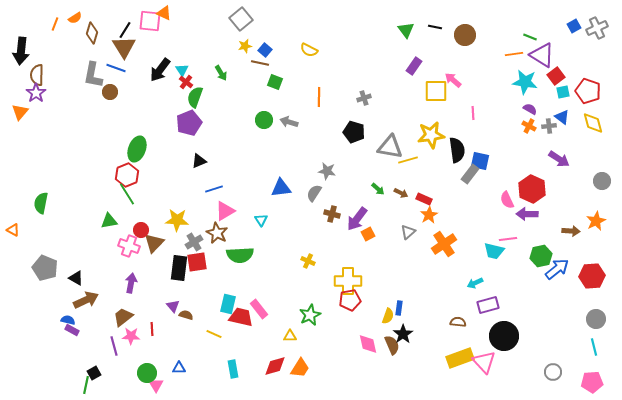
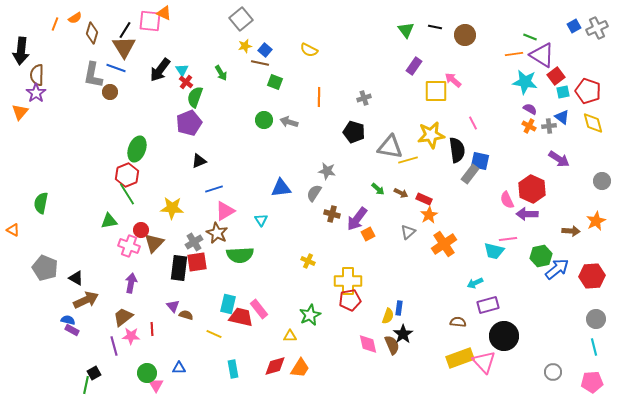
pink line at (473, 113): moved 10 px down; rotated 24 degrees counterclockwise
yellow star at (177, 220): moved 5 px left, 12 px up
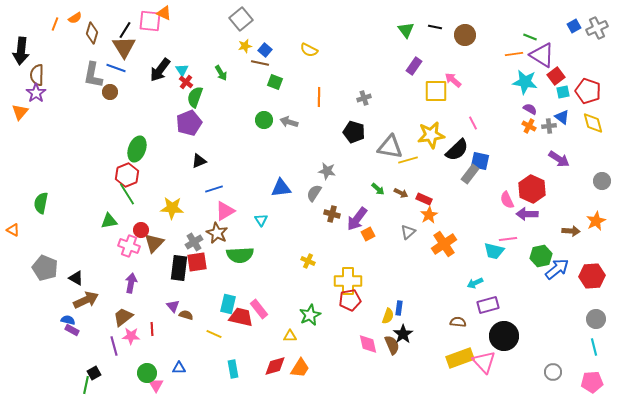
black semicircle at (457, 150): rotated 55 degrees clockwise
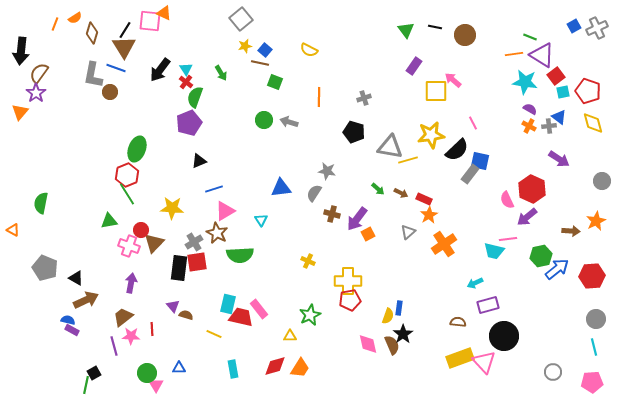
cyan triangle at (182, 70): moved 4 px right, 1 px up
brown semicircle at (37, 75): moved 2 px right, 2 px up; rotated 35 degrees clockwise
blue triangle at (562, 117): moved 3 px left
purple arrow at (527, 214): moved 3 px down; rotated 40 degrees counterclockwise
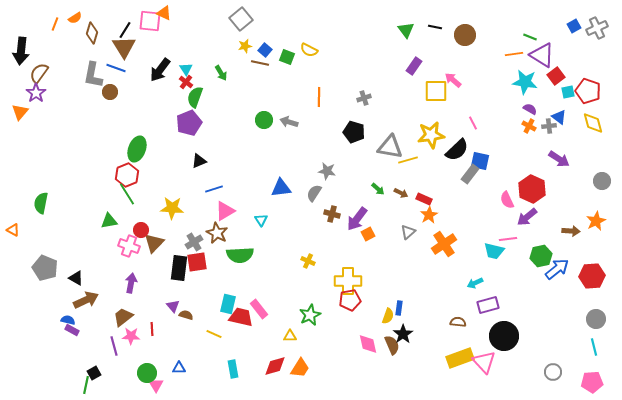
green square at (275, 82): moved 12 px right, 25 px up
cyan square at (563, 92): moved 5 px right
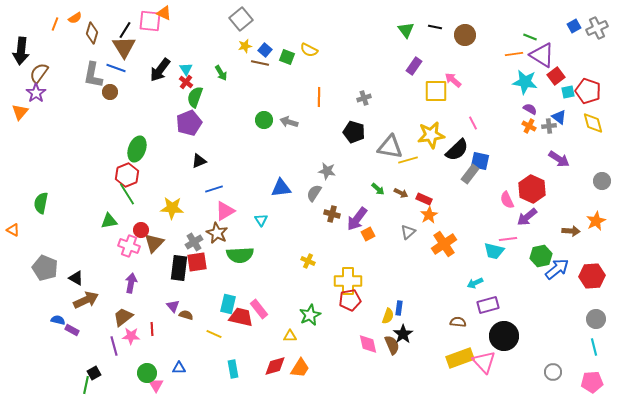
blue semicircle at (68, 320): moved 10 px left
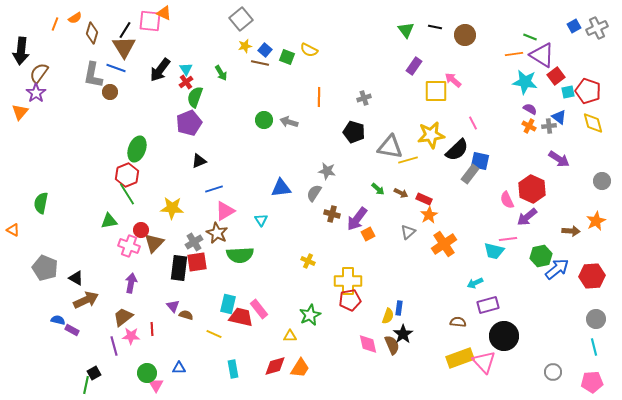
red cross at (186, 82): rotated 16 degrees clockwise
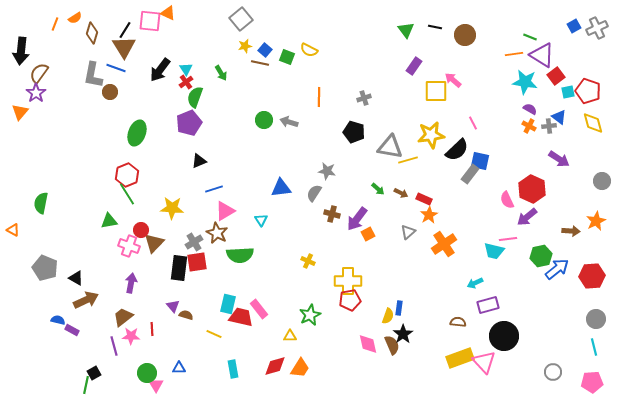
orange triangle at (164, 13): moved 4 px right
green ellipse at (137, 149): moved 16 px up
